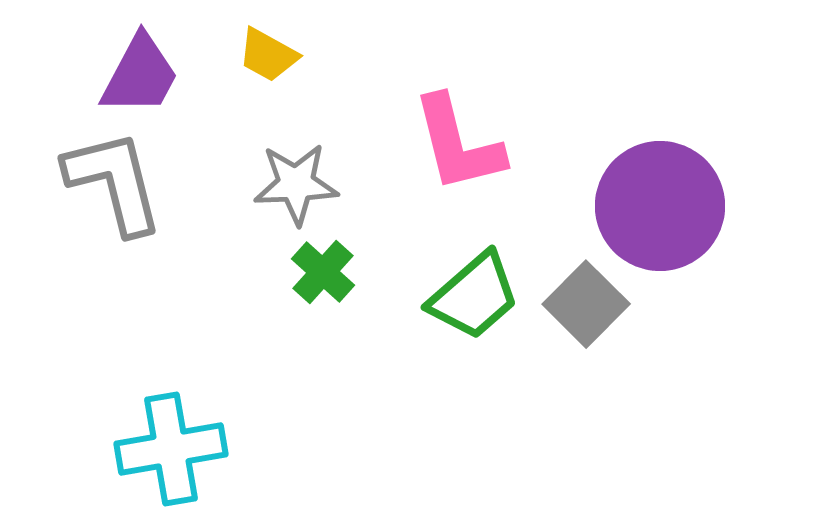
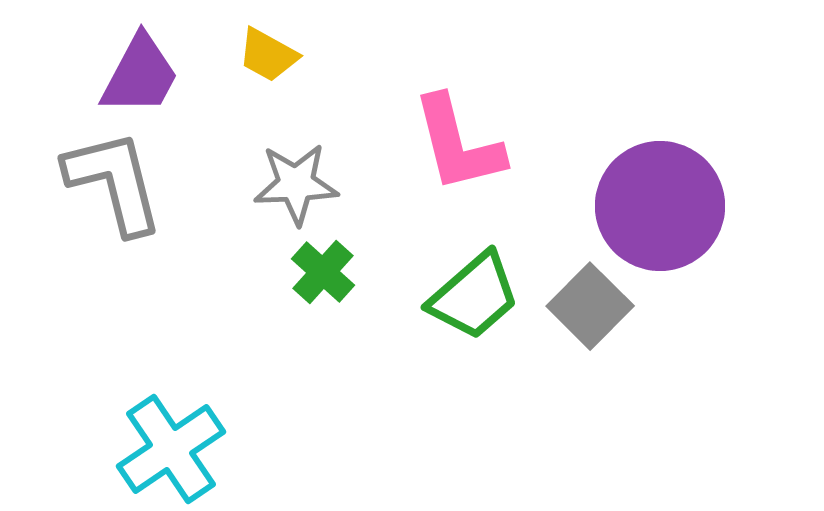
gray square: moved 4 px right, 2 px down
cyan cross: rotated 24 degrees counterclockwise
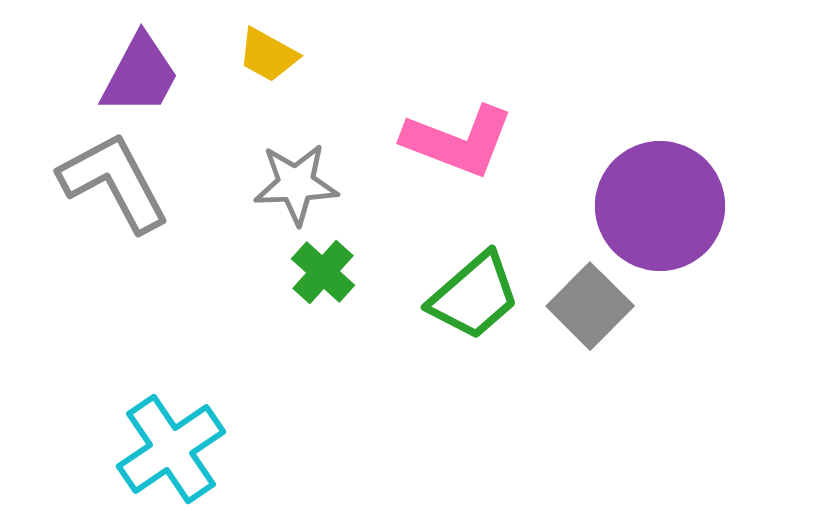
pink L-shape: moved 3 px up; rotated 55 degrees counterclockwise
gray L-shape: rotated 14 degrees counterclockwise
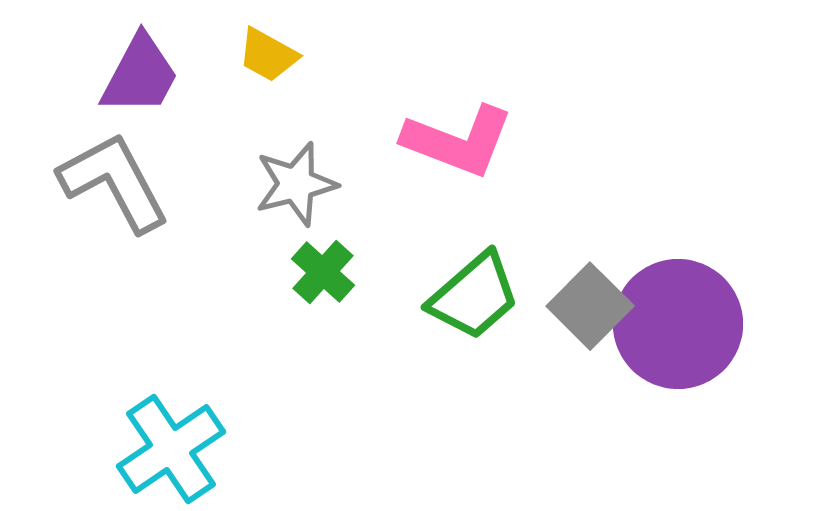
gray star: rotated 12 degrees counterclockwise
purple circle: moved 18 px right, 118 px down
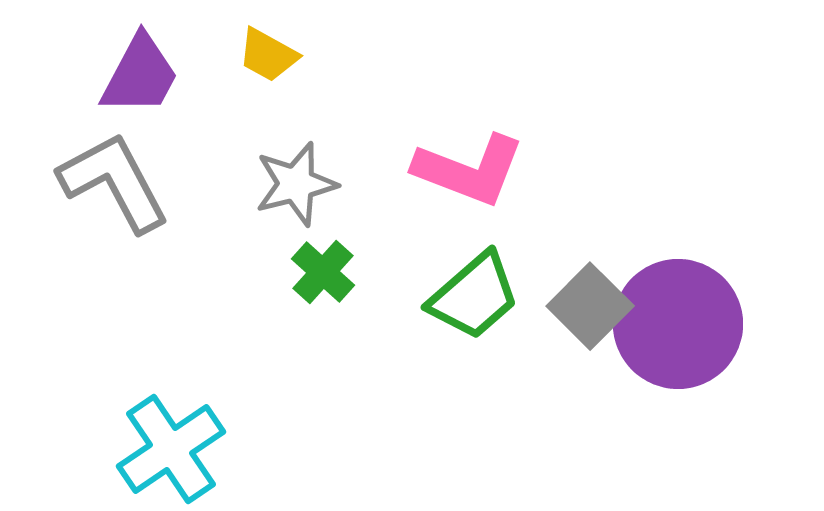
pink L-shape: moved 11 px right, 29 px down
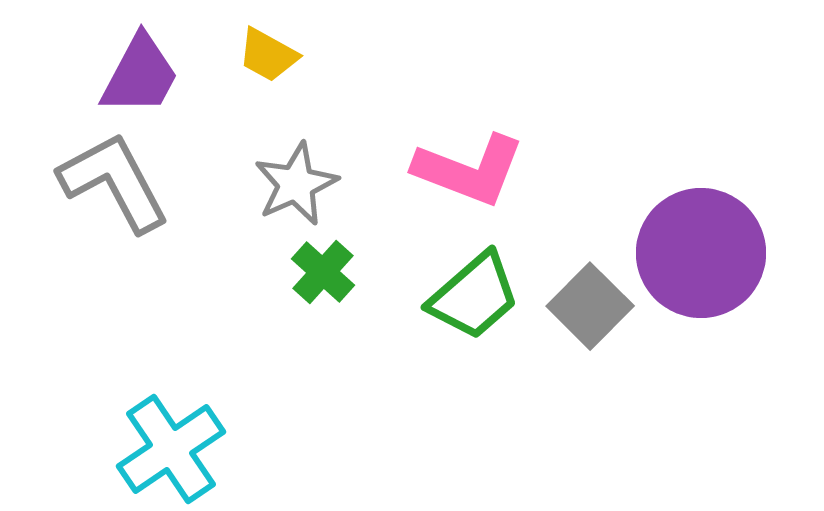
gray star: rotated 10 degrees counterclockwise
purple circle: moved 23 px right, 71 px up
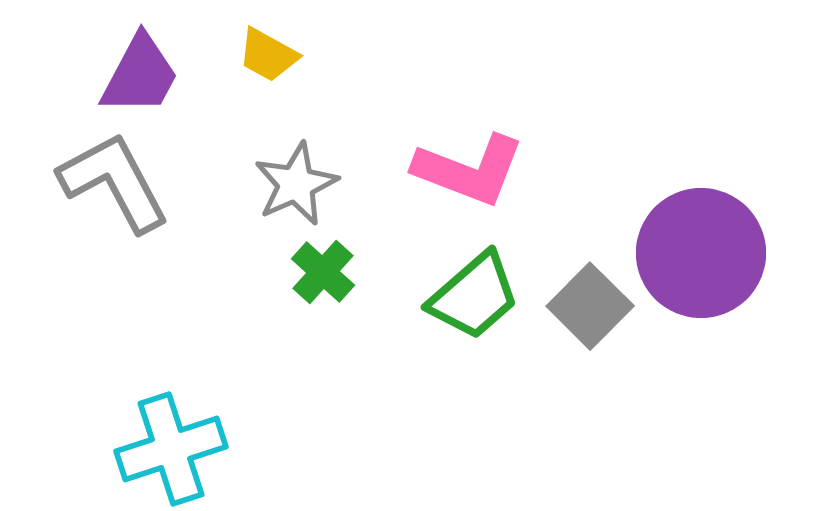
cyan cross: rotated 16 degrees clockwise
